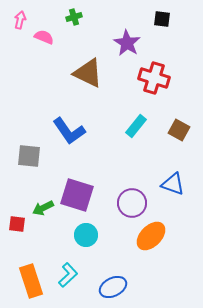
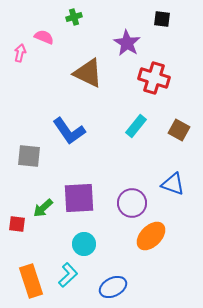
pink arrow: moved 33 px down
purple square: moved 2 px right, 3 px down; rotated 20 degrees counterclockwise
green arrow: rotated 15 degrees counterclockwise
cyan circle: moved 2 px left, 9 px down
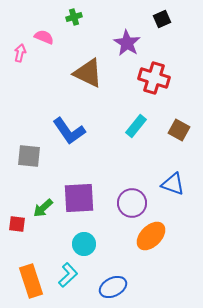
black square: rotated 30 degrees counterclockwise
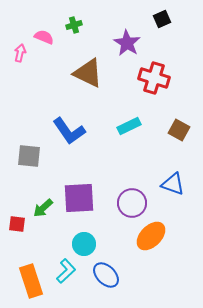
green cross: moved 8 px down
cyan rectangle: moved 7 px left; rotated 25 degrees clockwise
cyan L-shape: moved 2 px left, 4 px up
blue ellipse: moved 7 px left, 12 px up; rotated 72 degrees clockwise
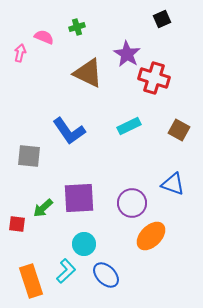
green cross: moved 3 px right, 2 px down
purple star: moved 11 px down
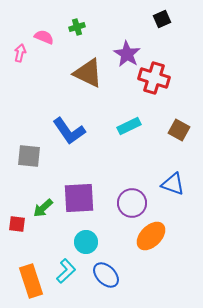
cyan circle: moved 2 px right, 2 px up
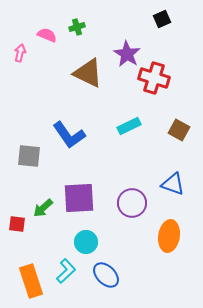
pink semicircle: moved 3 px right, 2 px up
blue L-shape: moved 4 px down
orange ellipse: moved 18 px right; rotated 36 degrees counterclockwise
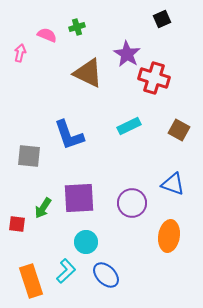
blue L-shape: rotated 16 degrees clockwise
green arrow: rotated 15 degrees counterclockwise
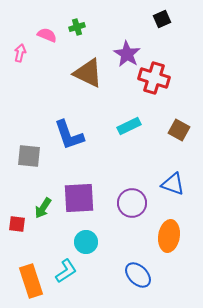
cyan L-shape: rotated 10 degrees clockwise
blue ellipse: moved 32 px right
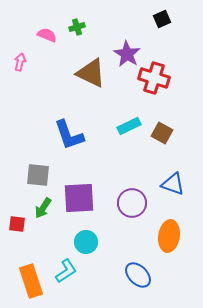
pink arrow: moved 9 px down
brown triangle: moved 3 px right
brown square: moved 17 px left, 3 px down
gray square: moved 9 px right, 19 px down
